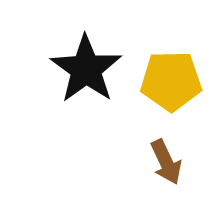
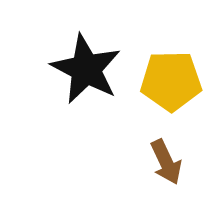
black star: rotated 8 degrees counterclockwise
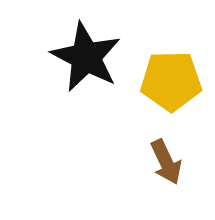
black star: moved 12 px up
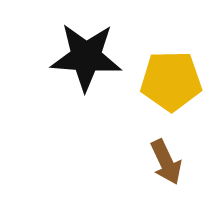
black star: rotated 24 degrees counterclockwise
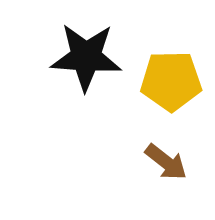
brown arrow: rotated 27 degrees counterclockwise
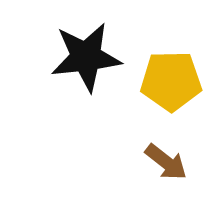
black star: rotated 10 degrees counterclockwise
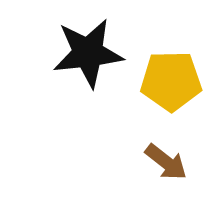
black star: moved 2 px right, 4 px up
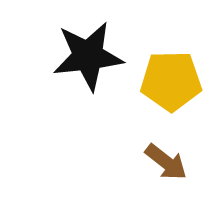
black star: moved 3 px down
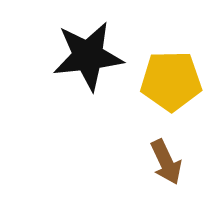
brown arrow: rotated 27 degrees clockwise
